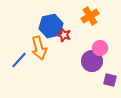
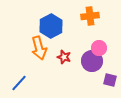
orange cross: rotated 24 degrees clockwise
blue hexagon: rotated 15 degrees counterclockwise
red star: moved 22 px down
pink circle: moved 1 px left
blue line: moved 23 px down
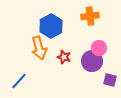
blue line: moved 2 px up
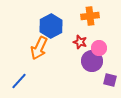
orange arrow: rotated 40 degrees clockwise
red star: moved 16 px right, 15 px up
